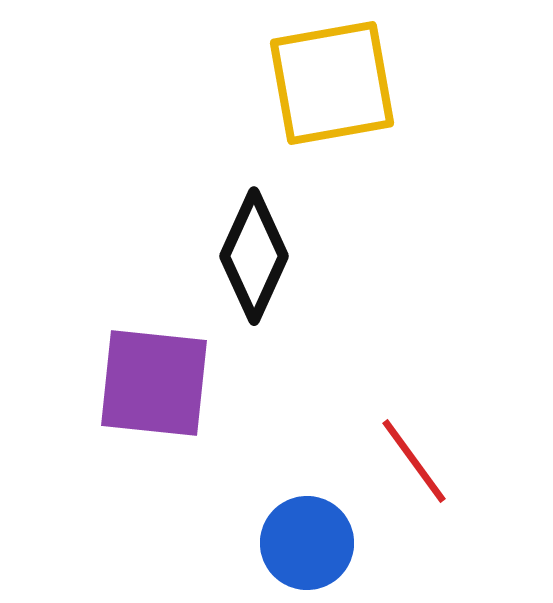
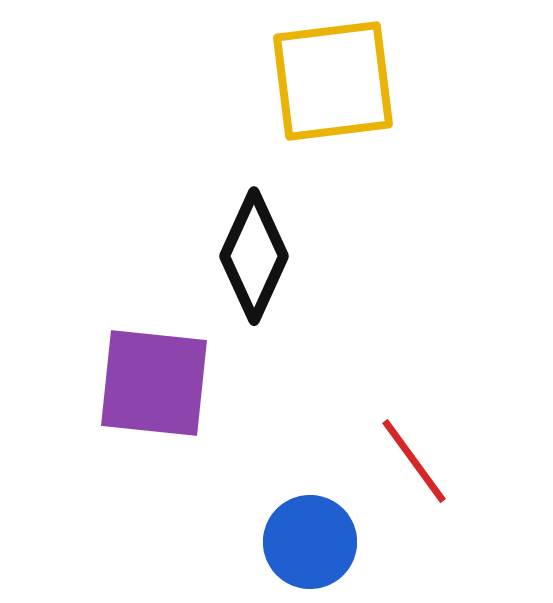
yellow square: moved 1 px right, 2 px up; rotated 3 degrees clockwise
blue circle: moved 3 px right, 1 px up
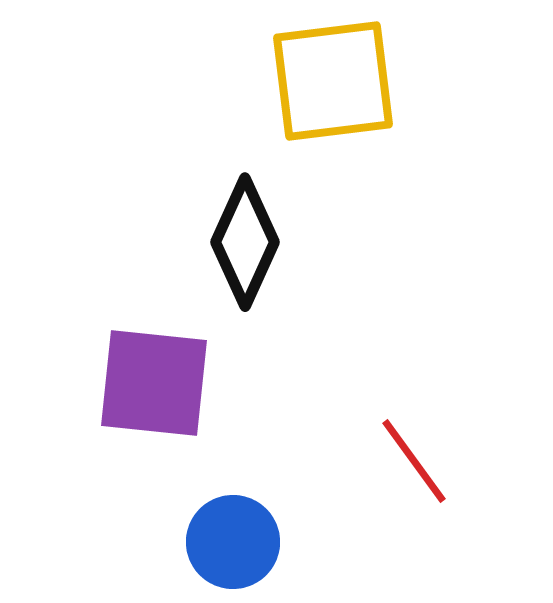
black diamond: moved 9 px left, 14 px up
blue circle: moved 77 px left
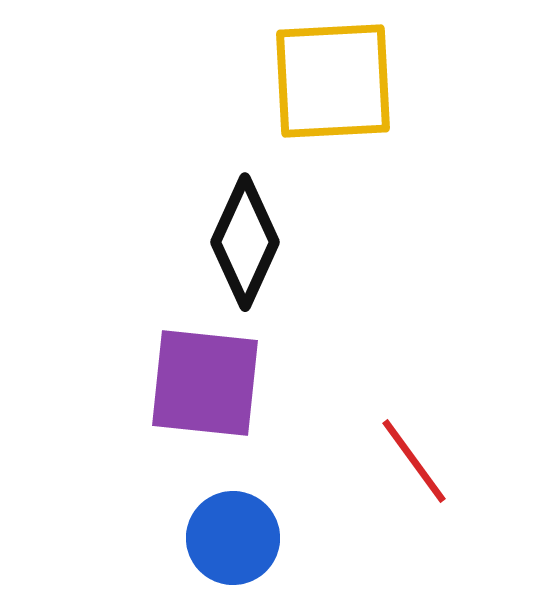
yellow square: rotated 4 degrees clockwise
purple square: moved 51 px right
blue circle: moved 4 px up
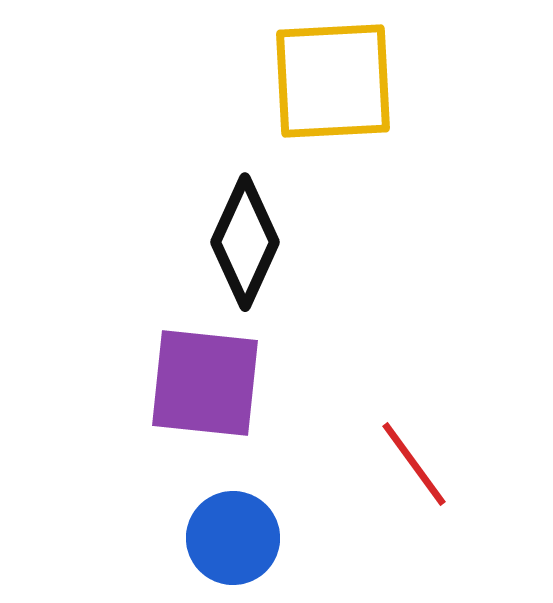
red line: moved 3 px down
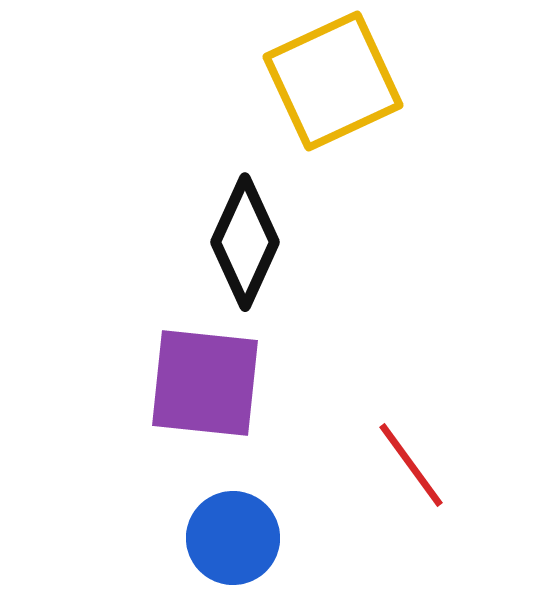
yellow square: rotated 22 degrees counterclockwise
red line: moved 3 px left, 1 px down
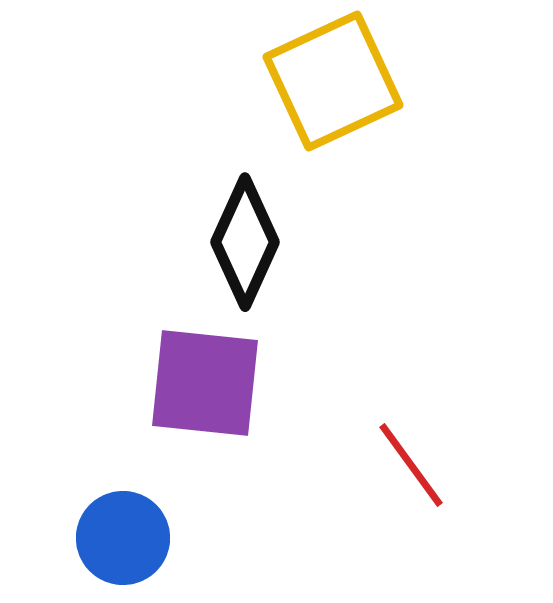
blue circle: moved 110 px left
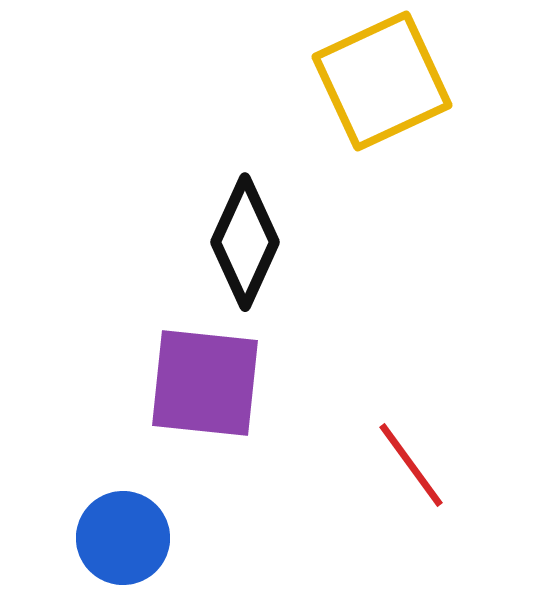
yellow square: moved 49 px right
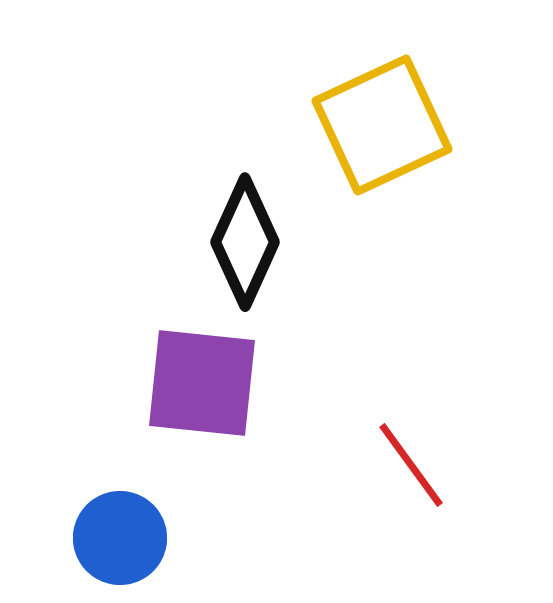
yellow square: moved 44 px down
purple square: moved 3 px left
blue circle: moved 3 px left
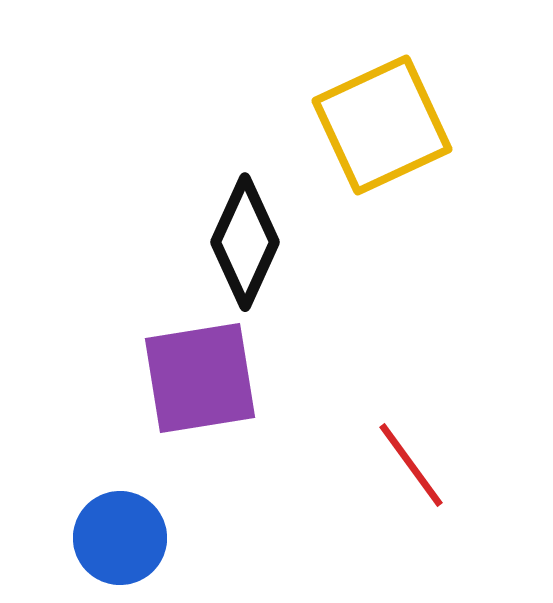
purple square: moved 2 px left, 5 px up; rotated 15 degrees counterclockwise
